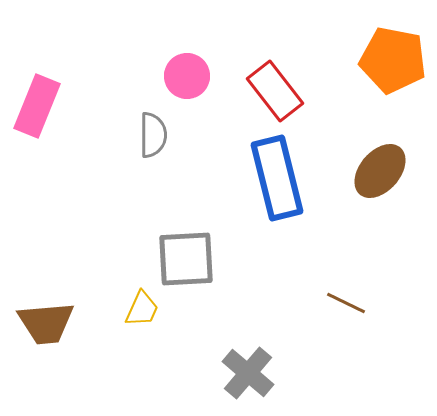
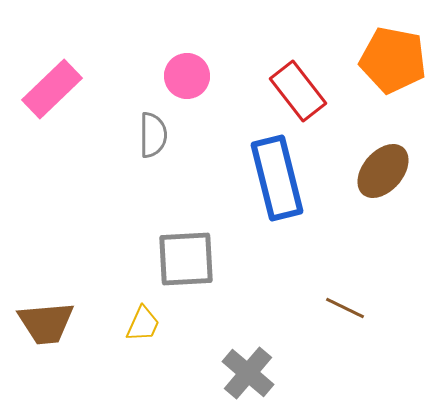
red rectangle: moved 23 px right
pink rectangle: moved 15 px right, 17 px up; rotated 24 degrees clockwise
brown ellipse: moved 3 px right
brown line: moved 1 px left, 5 px down
yellow trapezoid: moved 1 px right, 15 px down
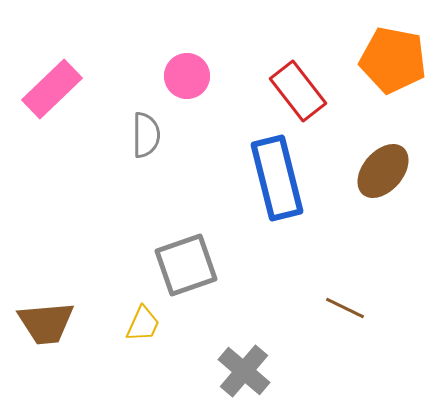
gray semicircle: moved 7 px left
gray square: moved 6 px down; rotated 16 degrees counterclockwise
gray cross: moved 4 px left, 2 px up
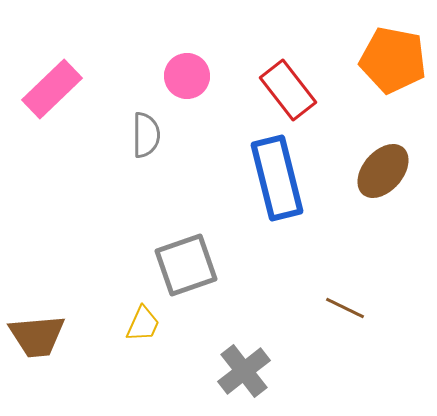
red rectangle: moved 10 px left, 1 px up
brown trapezoid: moved 9 px left, 13 px down
gray cross: rotated 12 degrees clockwise
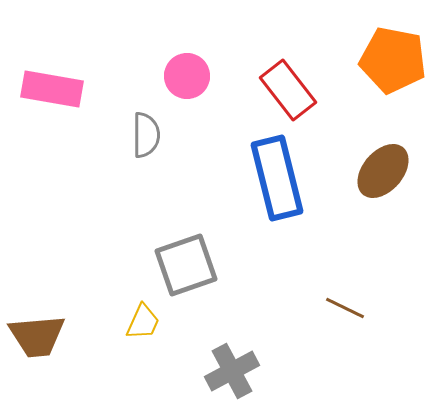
pink rectangle: rotated 54 degrees clockwise
yellow trapezoid: moved 2 px up
gray cross: moved 12 px left; rotated 10 degrees clockwise
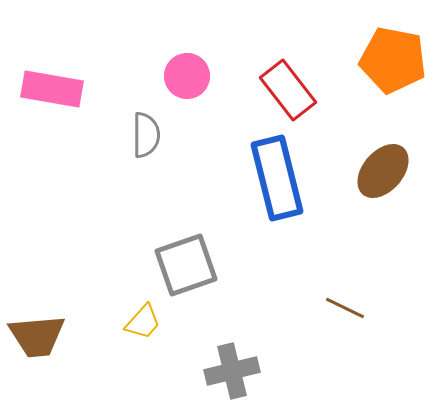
yellow trapezoid: rotated 18 degrees clockwise
gray cross: rotated 14 degrees clockwise
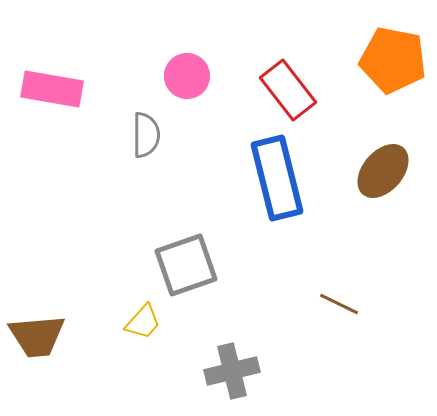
brown line: moved 6 px left, 4 px up
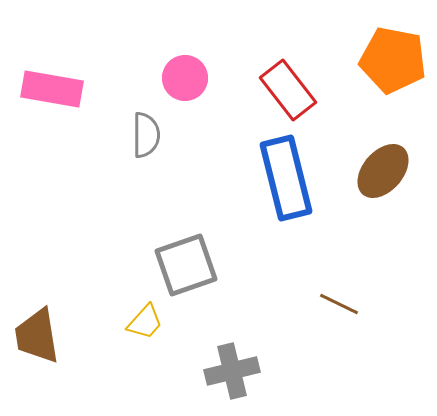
pink circle: moved 2 px left, 2 px down
blue rectangle: moved 9 px right
yellow trapezoid: moved 2 px right
brown trapezoid: rotated 86 degrees clockwise
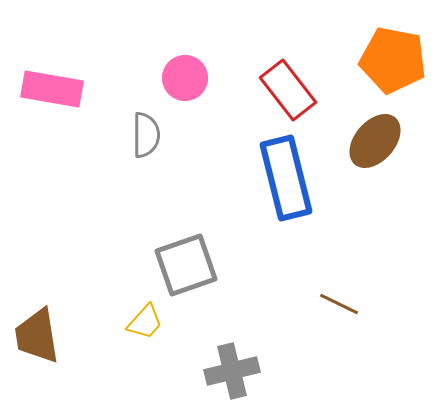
brown ellipse: moved 8 px left, 30 px up
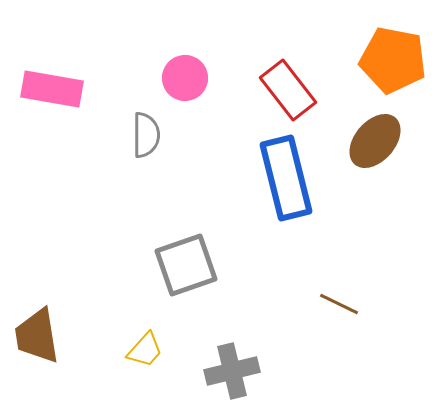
yellow trapezoid: moved 28 px down
